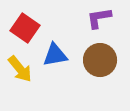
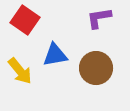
red square: moved 8 px up
brown circle: moved 4 px left, 8 px down
yellow arrow: moved 2 px down
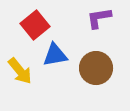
red square: moved 10 px right, 5 px down; rotated 16 degrees clockwise
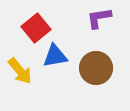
red square: moved 1 px right, 3 px down
blue triangle: moved 1 px down
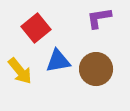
blue triangle: moved 3 px right, 5 px down
brown circle: moved 1 px down
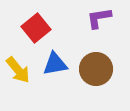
blue triangle: moved 3 px left, 3 px down
yellow arrow: moved 2 px left, 1 px up
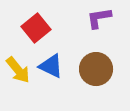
blue triangle: moved 4 px left, 2 px down; rotated 36 degrees clockwise
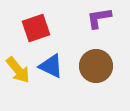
red square: rotated 20 degrees clockwise
brown circle: moved 3 px up
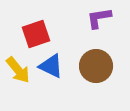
red square: moved 6 px down
